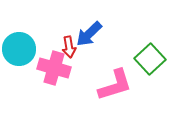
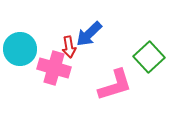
cyan circle: moved 1 px right
green square: moved 1 px left, 2 px up
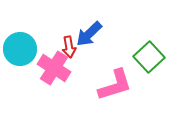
pink cross: rotated 16 degrees clockwise
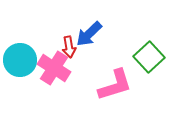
cyan circle: moved 11 px down
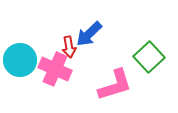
pink cross: moved 1 px right, 1 px down; rotated 8 degrees counterclockwise
